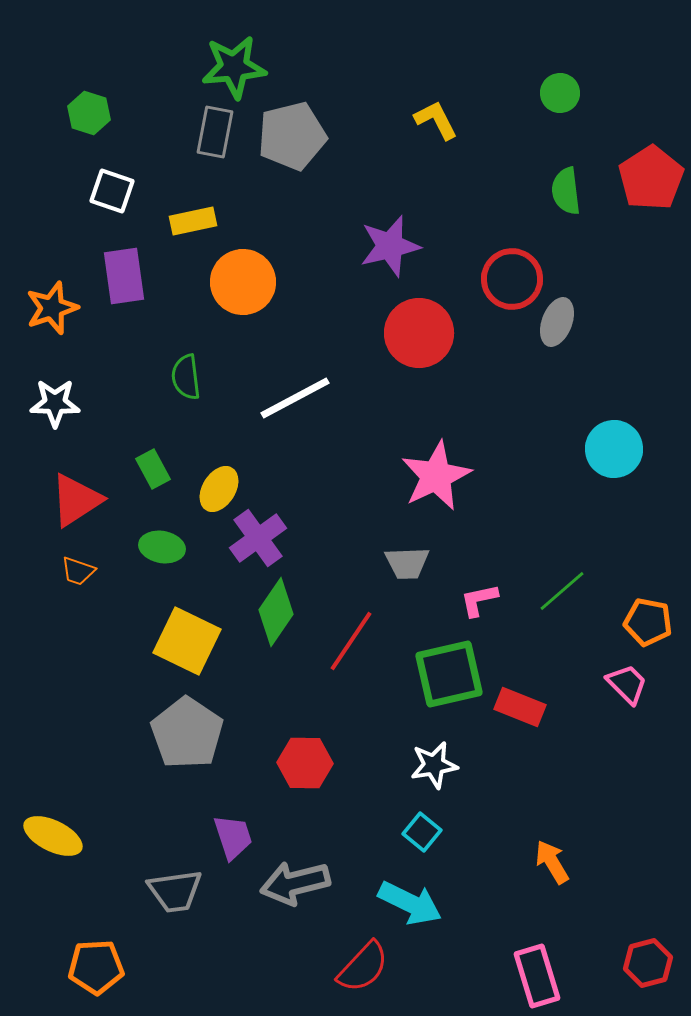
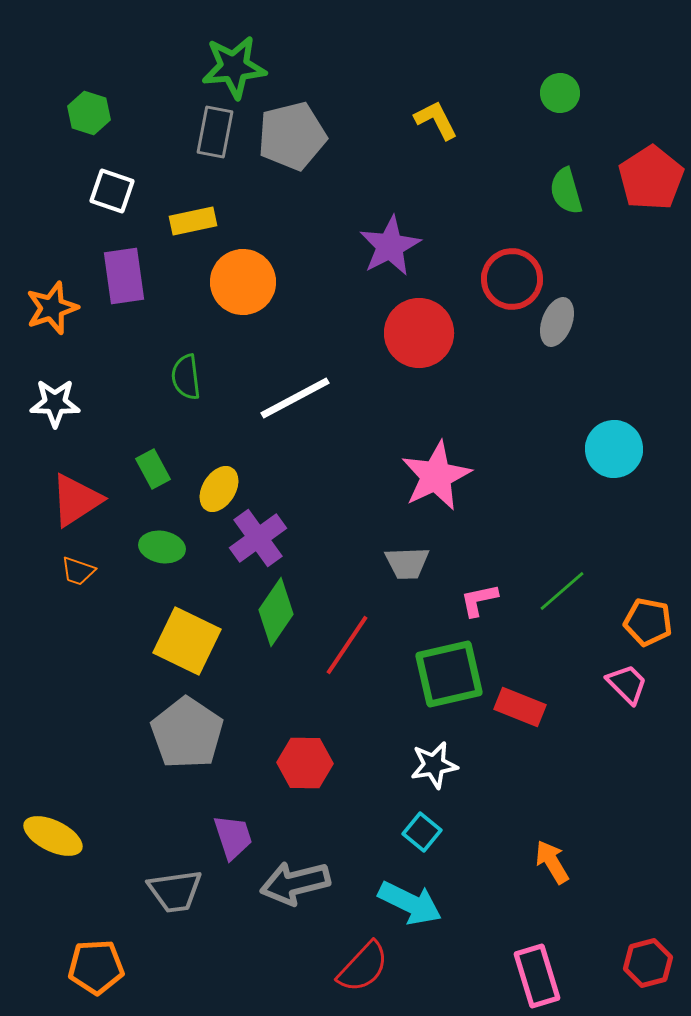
green semicircle at (566, 191): rotated 9 degrees counterclockwise
purple star at (390, 246): rotated 14 degrees counterclockwise
red line at (351, 641): moved 4 px left, 4 px down
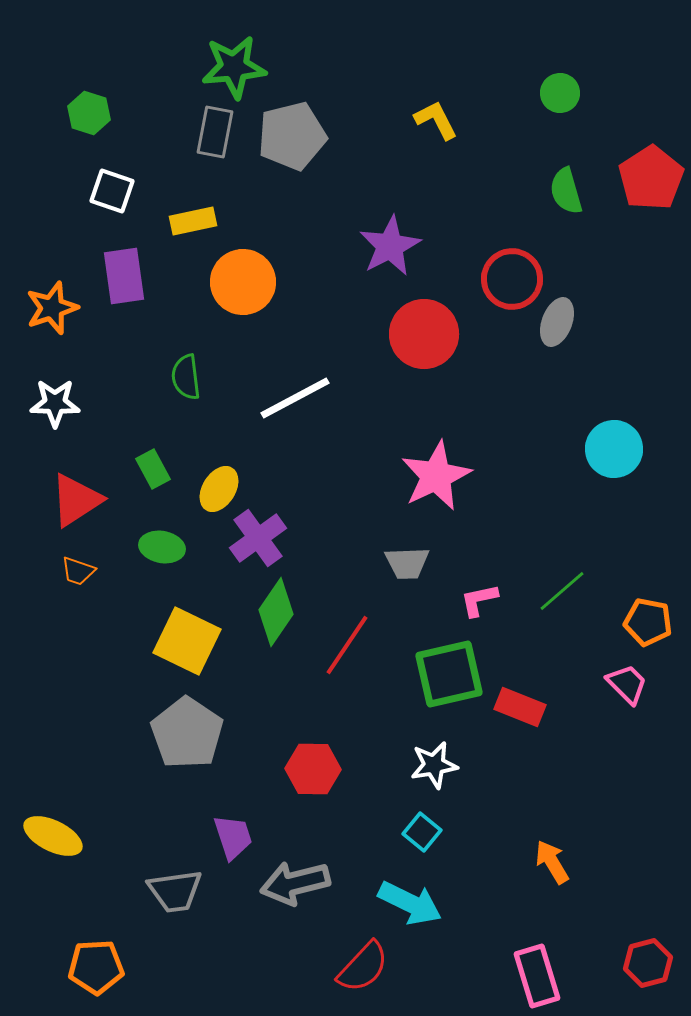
red circle at (419, 333): moved 5 px right, 1 px down
red hexagon at (305, 763): moved 8 px right, 6 px down
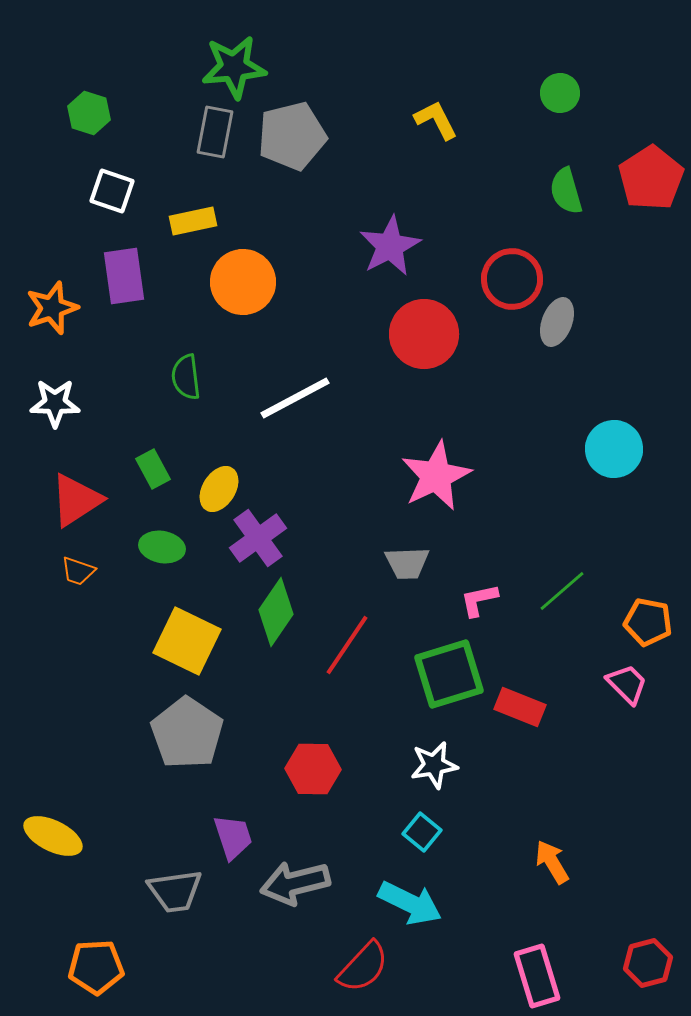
green square at (449, 674): rotated 4 degrees counterclockwise
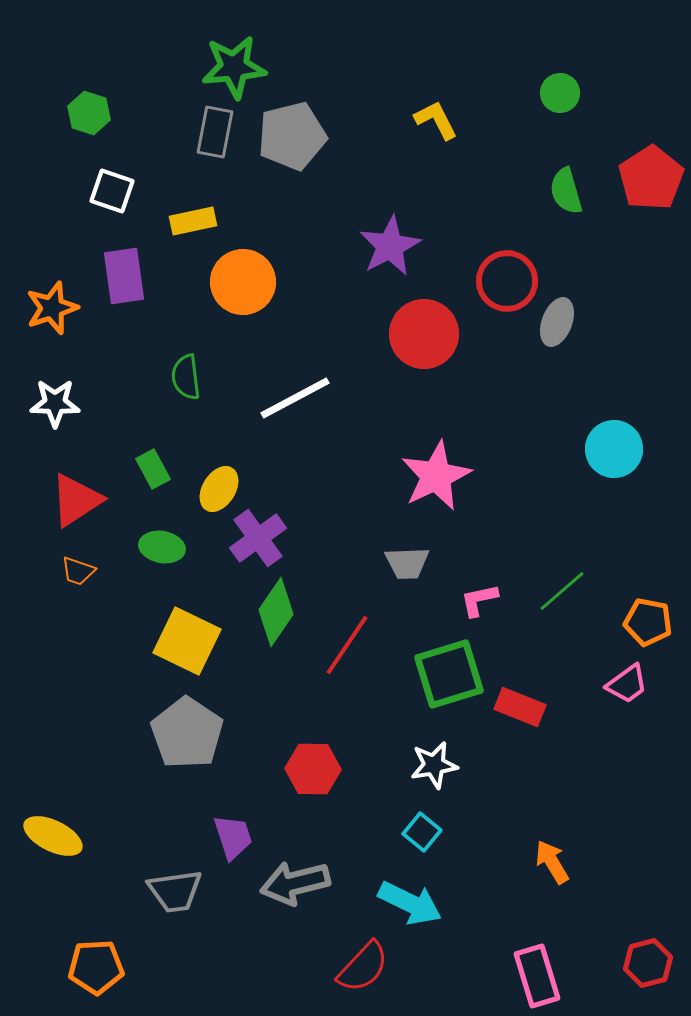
red circle at (512, 279): moved 5 px left, 2 px down
pink trapezoid at (627, 684): rotated 99 degrees clockwise
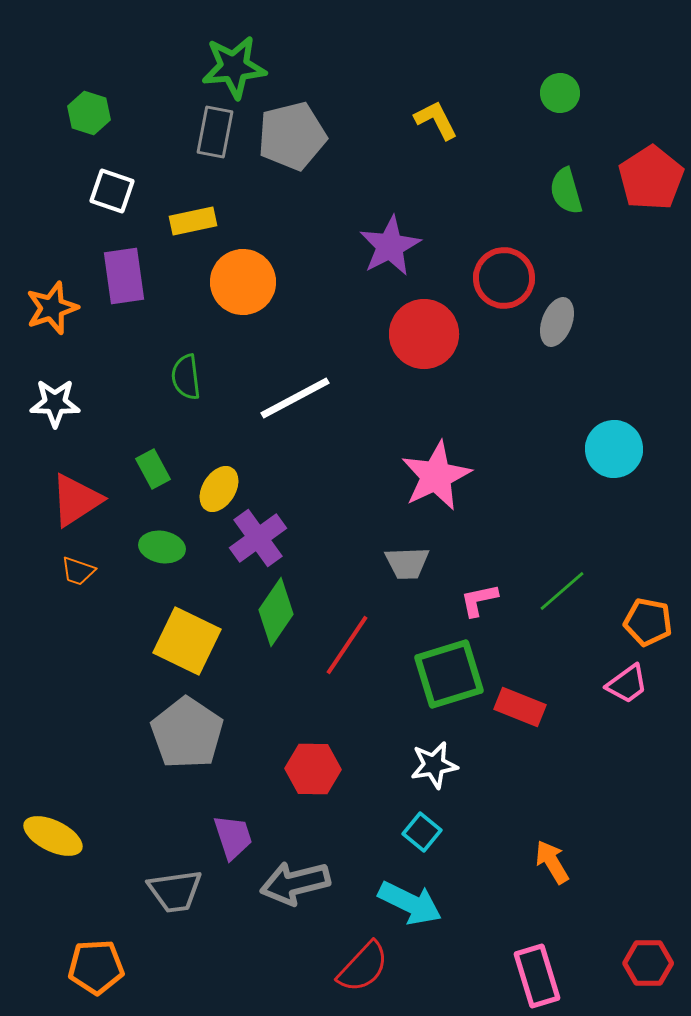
red circle at (507, 281): moved 3 px left, 3 px up
red hexagon at (648, 963): rotated 15 degrees clockwise
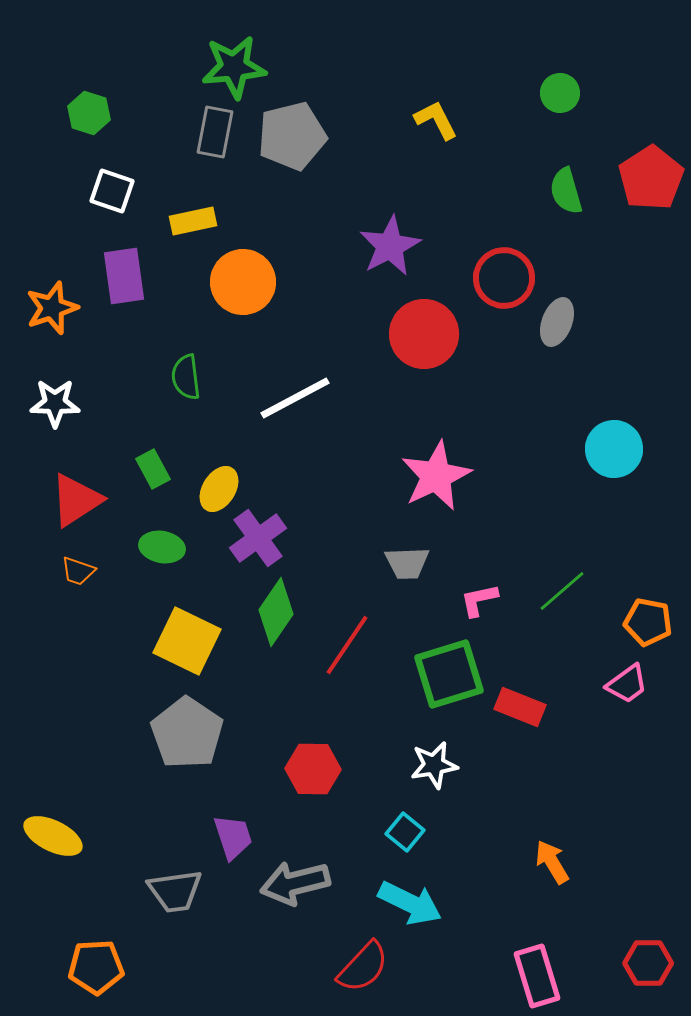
cyan square at (422, 832): moved 17 px left
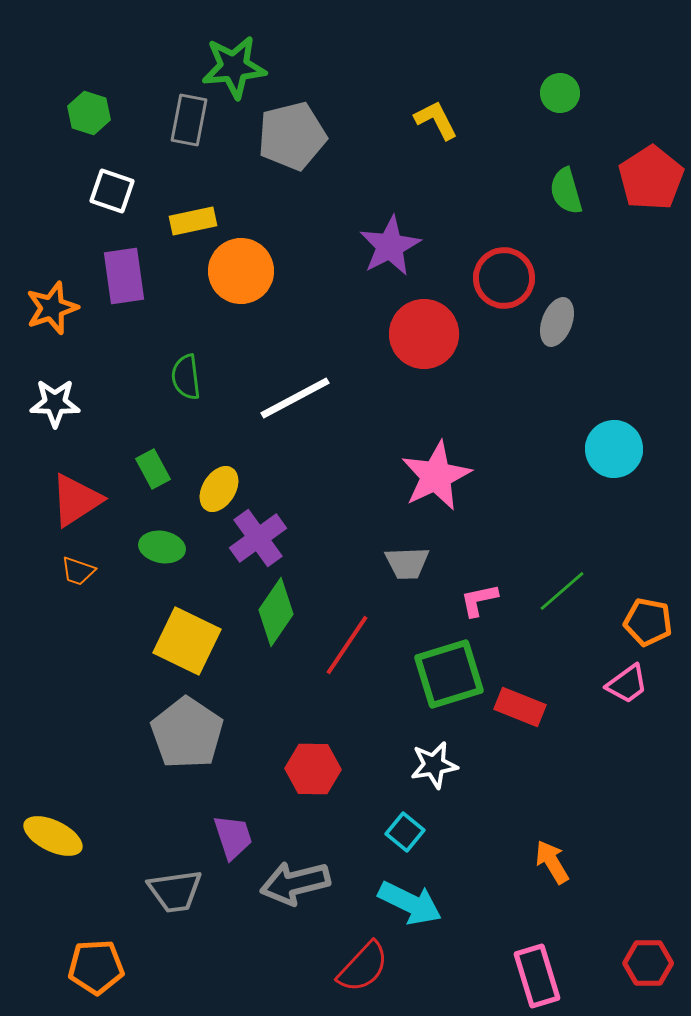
gray rectangle at (215, 132): moved 26 px left, 12 px up
orange circle at (243, 282): moved 2 px left, 11 px up
